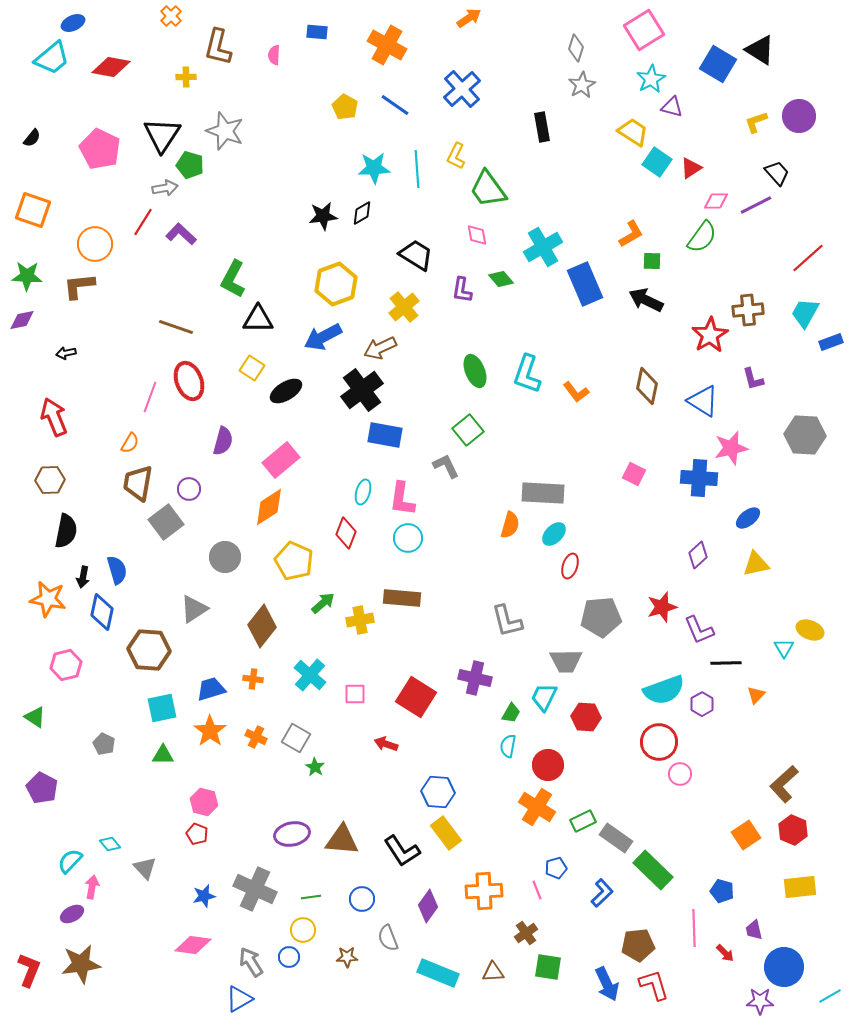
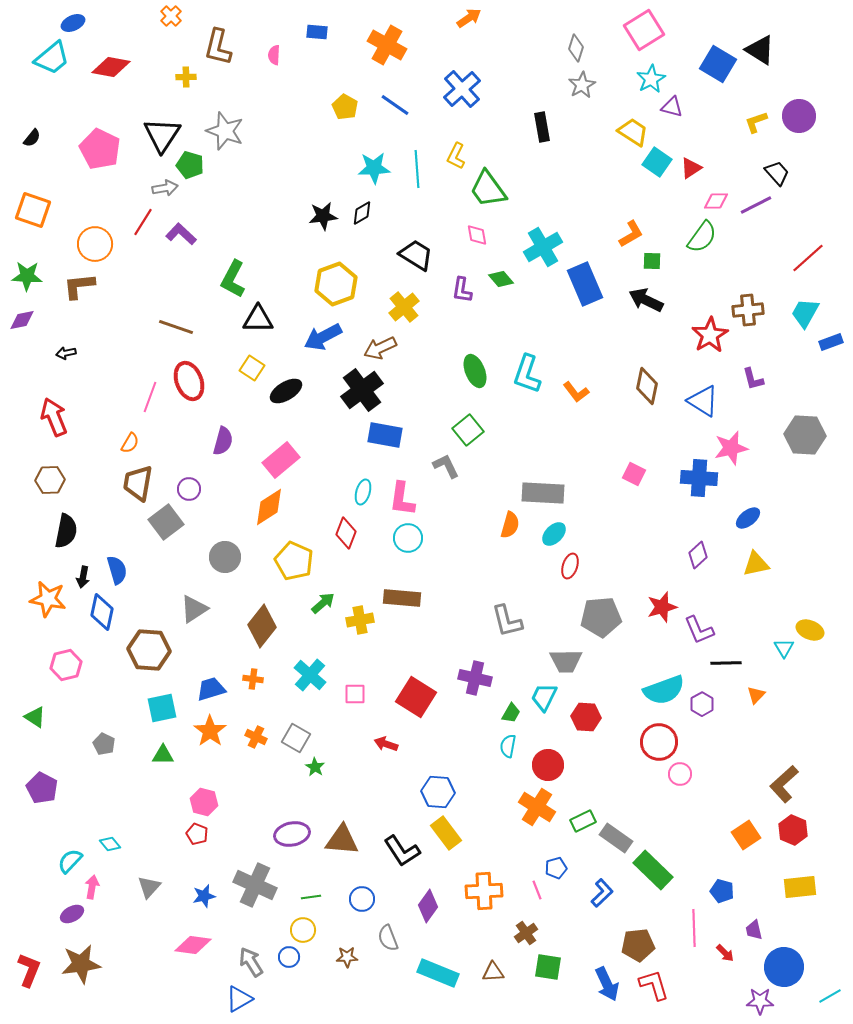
gray triangle at (145, 868): moved 4 px right, 19 px down; rotated 25 degrees clockwise
gray cross at (255, 889): moved 4 px up
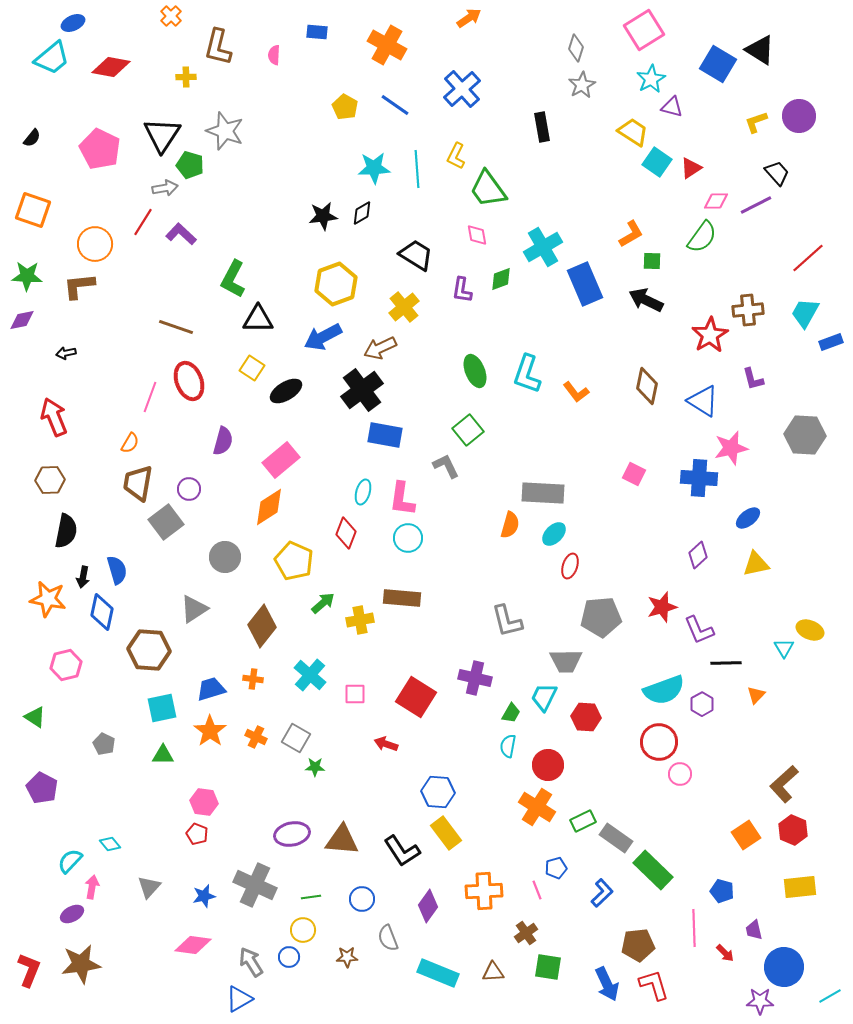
green diamond at (501, 279): rotated 70 degrees counterclockwise
green star at (315, 767): rotated 30 degrees counterclockwise
pink hexagon at (204, 802): rotated 8 degrees counterclockwise
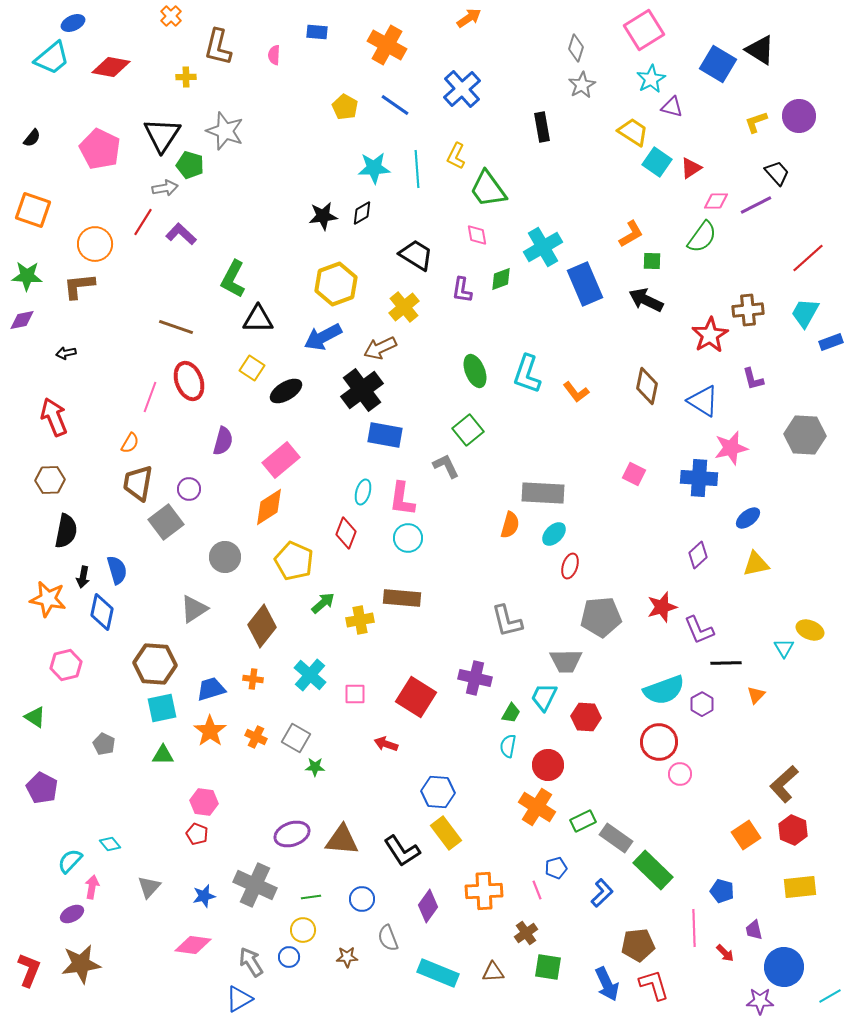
brown hexagon at (149, 650): moved 6 px right, 14 px down
purple ellipse at (292, 834): rotated 8 degrees counterclockwise
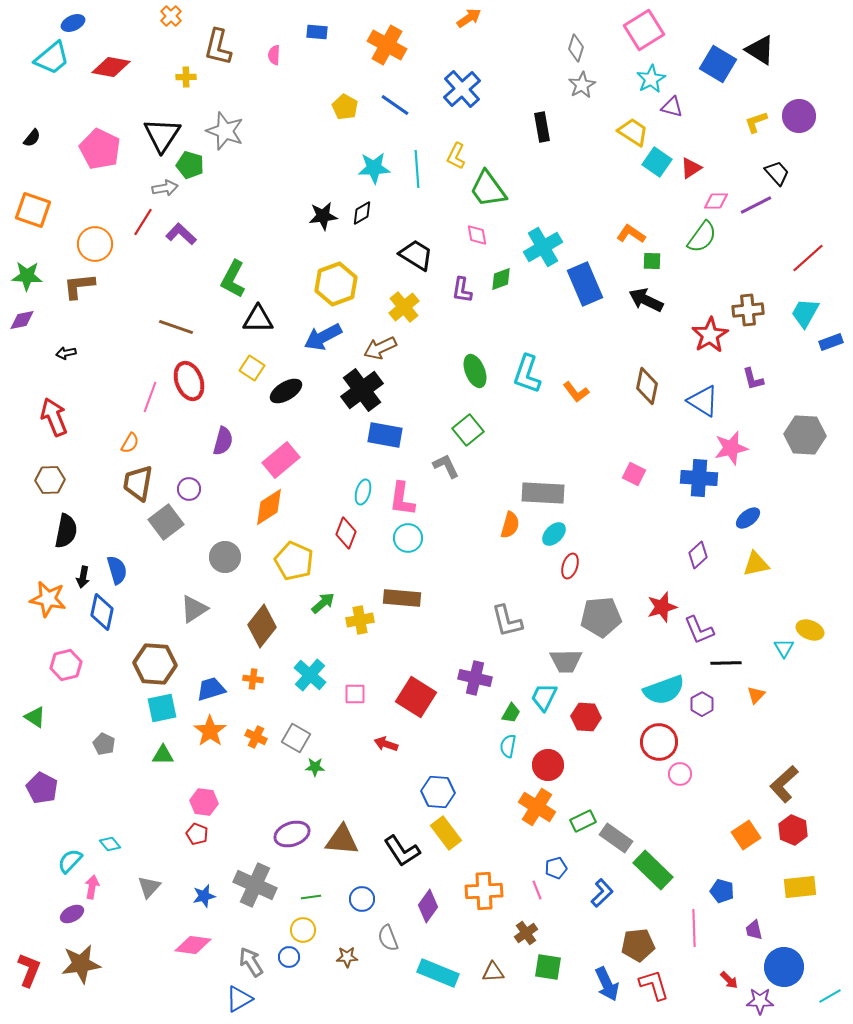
orange L-shape at (631, 234): rotated 116 degrees counterclockwise
red arrow at (725, 953): moved 4 px right, 27 px down
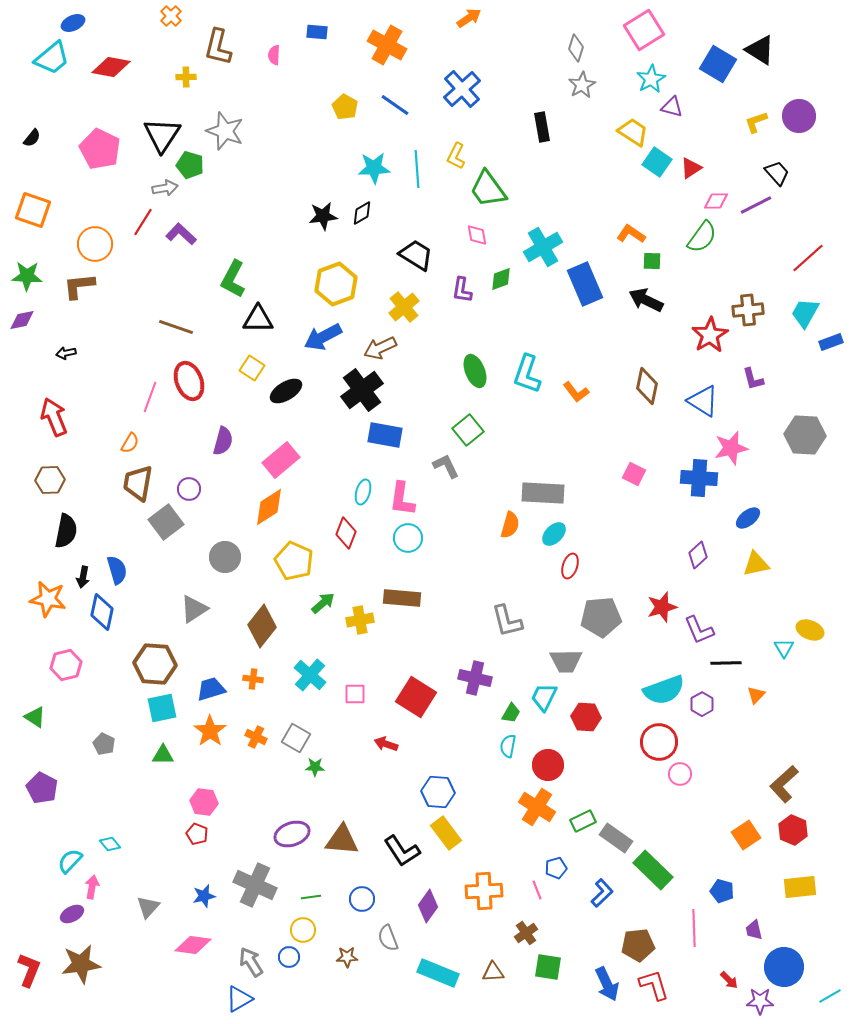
gray triangle at (149, 887): moved 1 px left, 20 px down
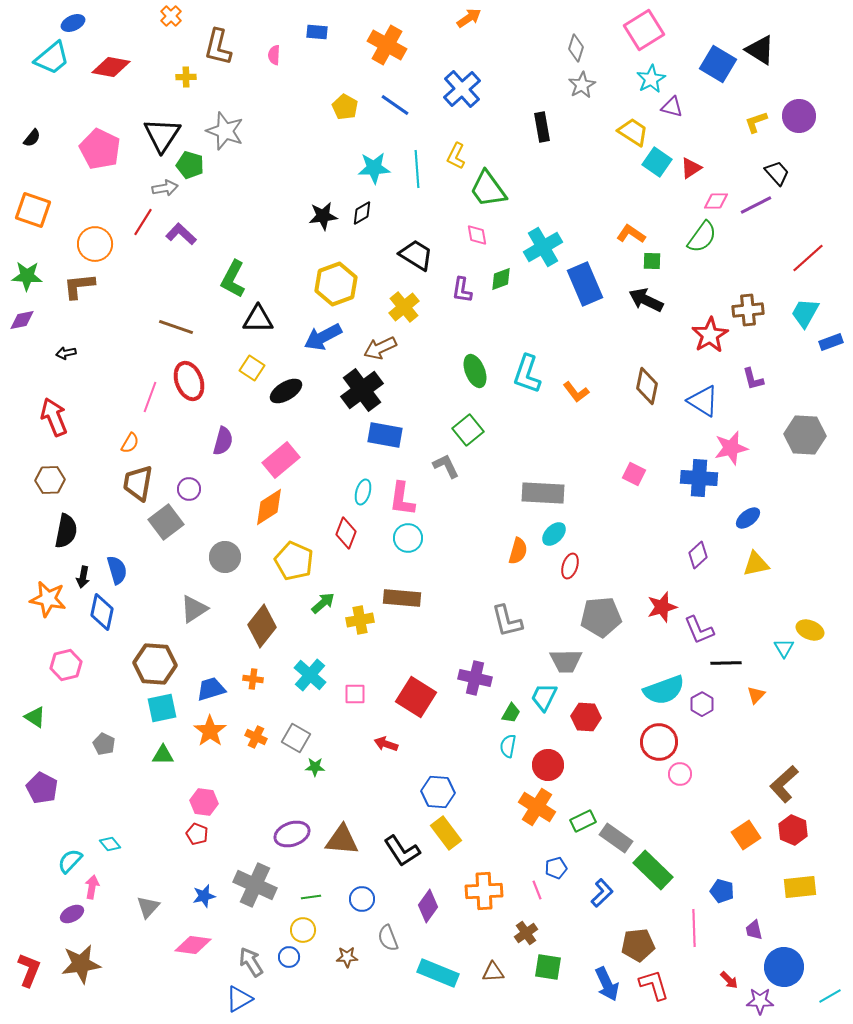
orange semicircle at (510, 525): moved 8 px right, 26 px down
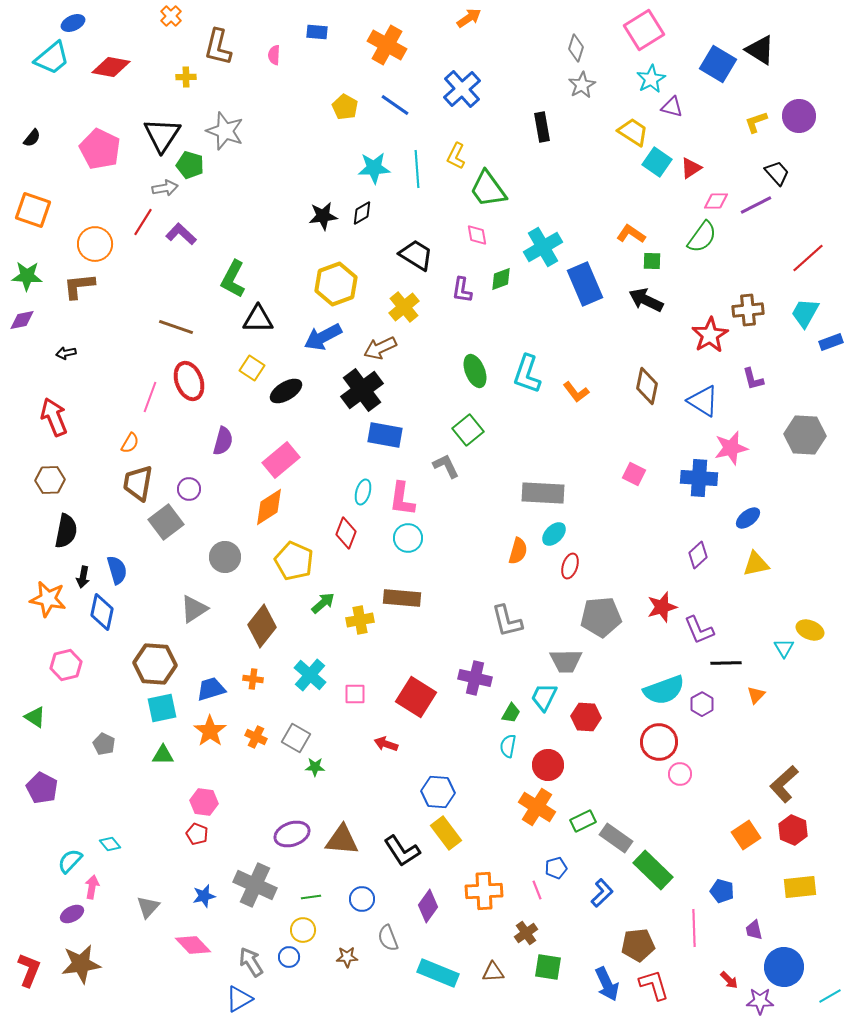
pink diamond at (193, 945): rotated 39 degrees clockwise
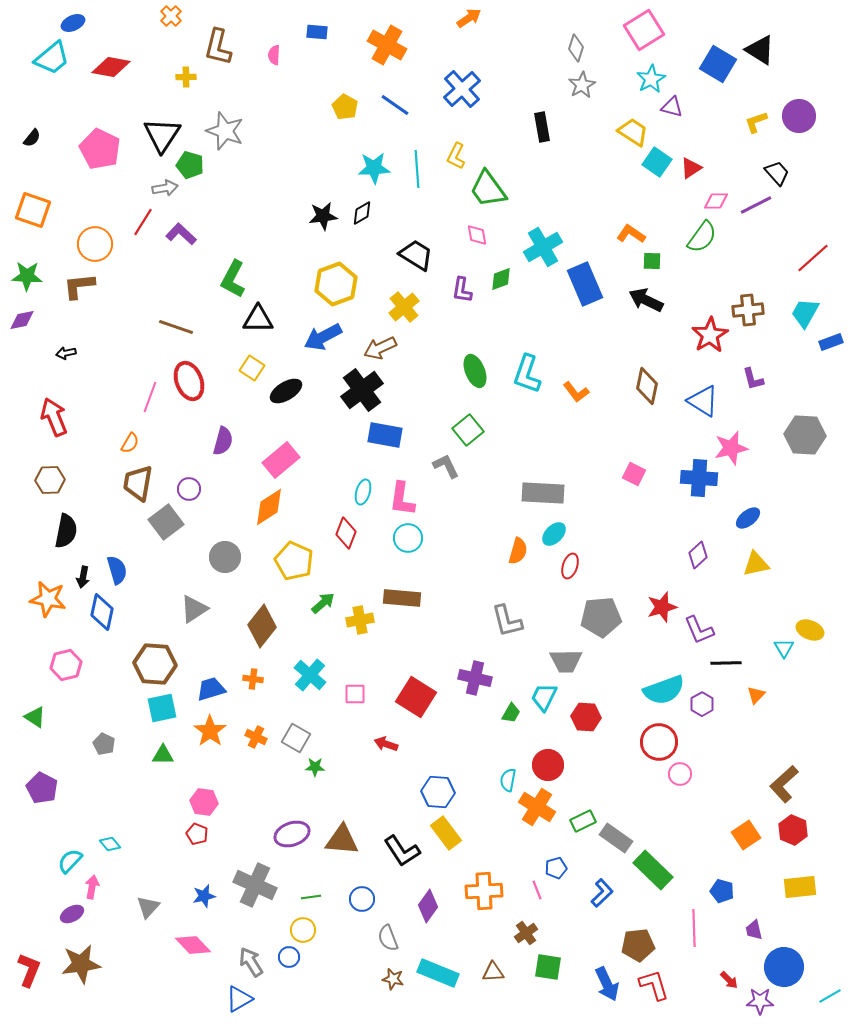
red line at (808, 258): moved 5 px right
cyan semicircle at (508, 746): moved 34 px down
brown star at (347, 957): moved 46 px right, 22 px down; rotated 15 degrees clockwise
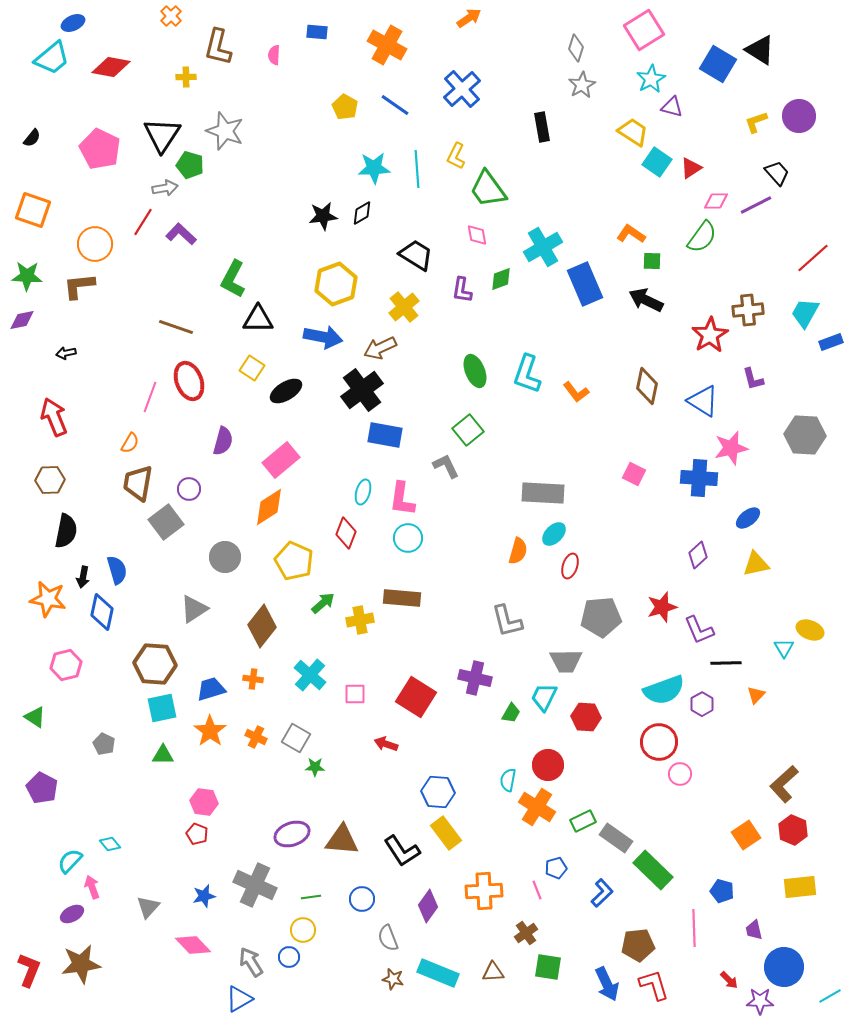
blue arrow at (323, 337): rotated 141 degrees counterclockwise
pink arrow at (92, 887): rotated 30 degrees counterclockwise
